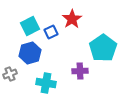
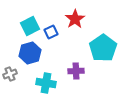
red star: moved 3 px right
purple cross: moved 4 px left
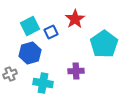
cyan pentagon: moved 1 px right, 4 px up
cyan cross: moved 3 px left
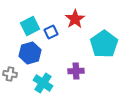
gray cross: rotated 32 degrees clockwise
cyan cross: rotated 24 degrees clockwise
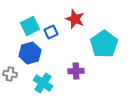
red star: rotated 18 degrees counterclockwise
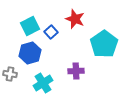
blue square: rotated 16 degrees counterclockwise
cyan cross: rotated 24 degrees clockwise
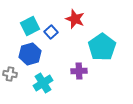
cyan pentagon: moved 2 px left, 3 px down
blue hexagon: moved 1 px down
purple cross: moved 3 px right
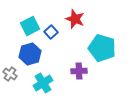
cyan pentagon: moved 1 px down; rotated 20 degrees counterclockwise
gray cross: rotated 24 degrees clockwise
